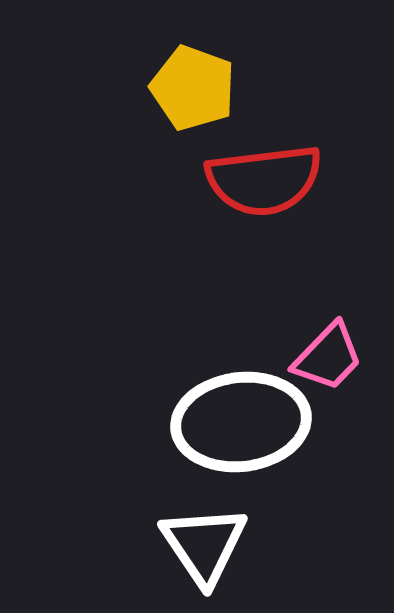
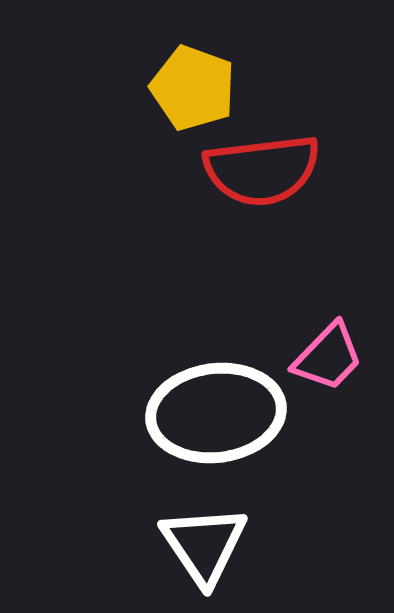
red semicircle: moved 2 px left, 10 px up
white ellipse: moved 25 px left, 9 px up
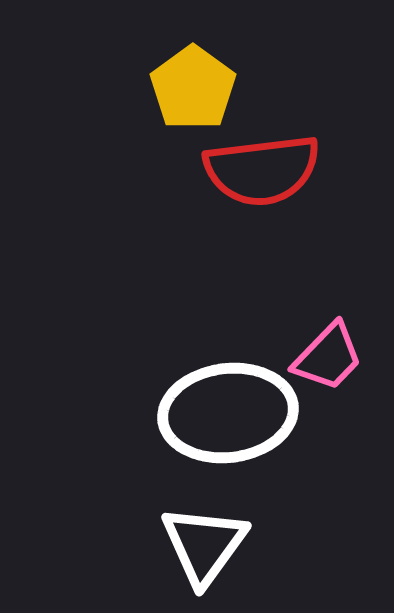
yellow pentagon: rotated 16 degrees clockwise
white ellipse: moved 12 px right
white triangle: rotated 10 degrees clockwise
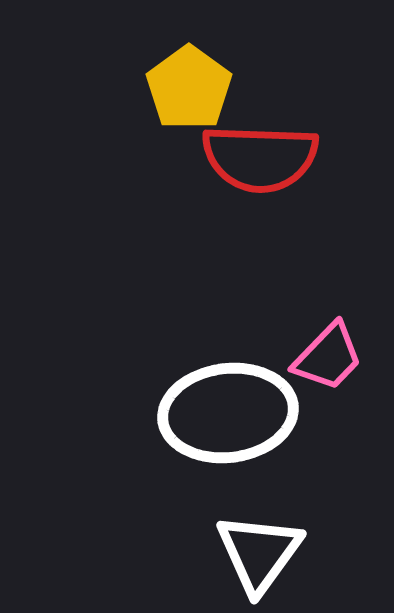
yellow pentagon: moved 4 px left
red semicircle: moved 2 px left, 12 px up; rotated 9 degrees clockwise
white triangle: moved 55 px right, 8 px down
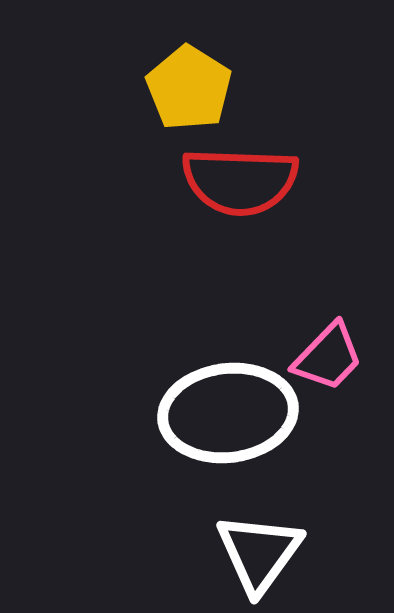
yellow pentagon: rotated 4 degrees counterclockwise
red semicircle: moved 20 px left, 23 px down
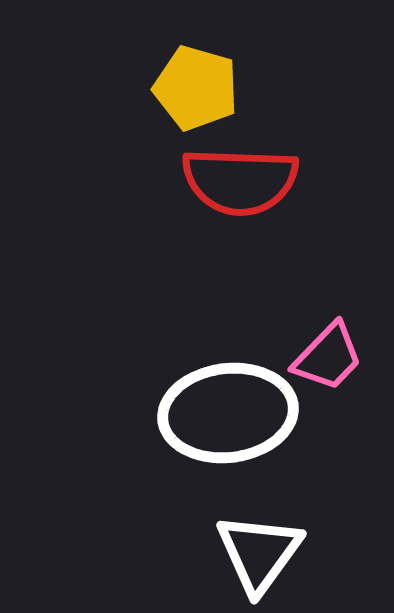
yellow pentagon: moved 7 px right; rotated 16 degrees counterclockwise
